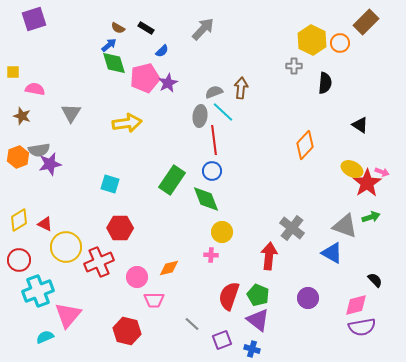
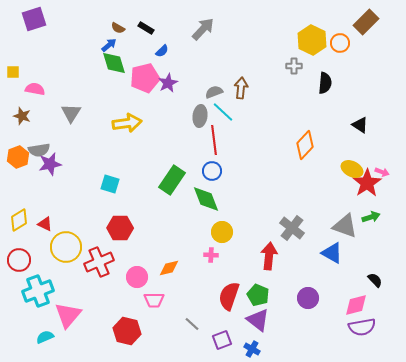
blue cross at (252, 349): rotated 14 degrees clockwise
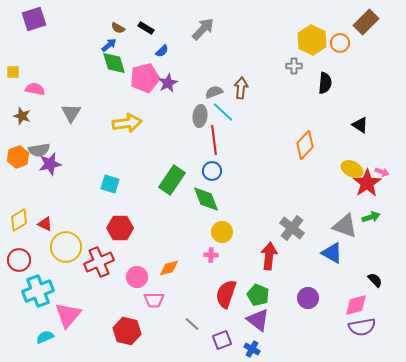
red semicircle at (229, 296): moved 3 px left, 2 px up
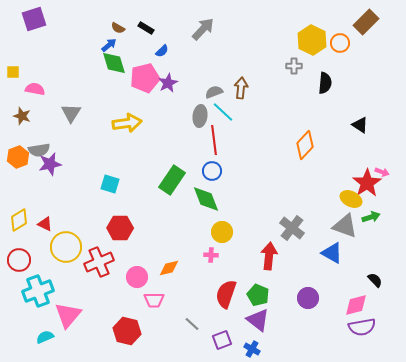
yellow ellipse at (352, 169): moved 1 px left, 30 px down
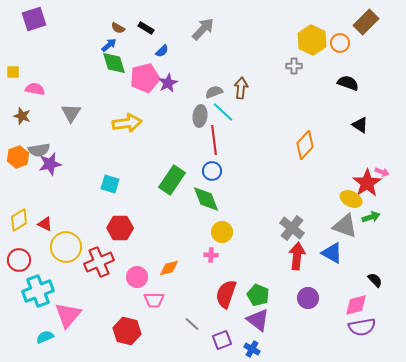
black semicircle at (325, 83): moved 23 px right; rotated 75 degrees counterclockwise
red arrow at (269, 256): moved 28 px right
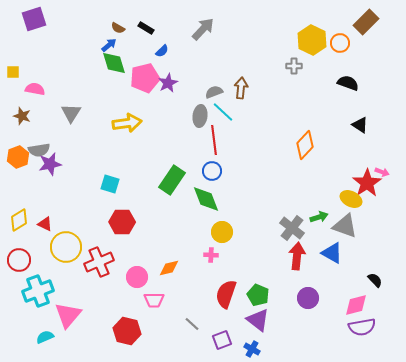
green arrow at (371, 217): moved 52 px left
red hexagon at (120, 228): moved 2 px right, 6 px up
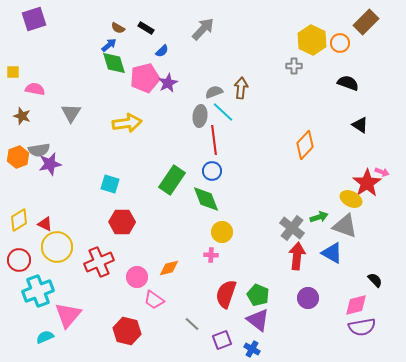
yellow circle at (66, 247): moved 9 px left
pink trapezoid at (154, 300): rotated 35 degrees clockwise
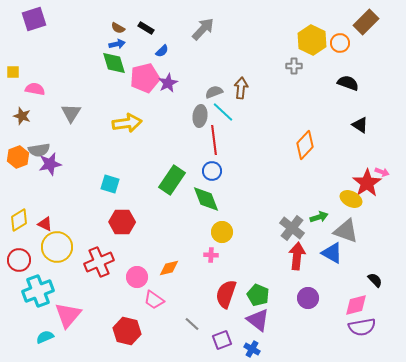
blue arrow at (109, 45): moved 8 px right, 1 px up; rotated 28 degrees clockwise
gray triangle at (345, 226): moved 1 px right, 5 px down
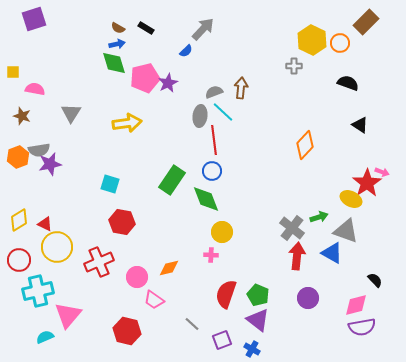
blue semicircle at (162, 51): moved 24 px right
red hexagon at (122, 222): rotated 10 degrees clockwise
cyan cross at (38, 291): rotated 8 degrees clockwise
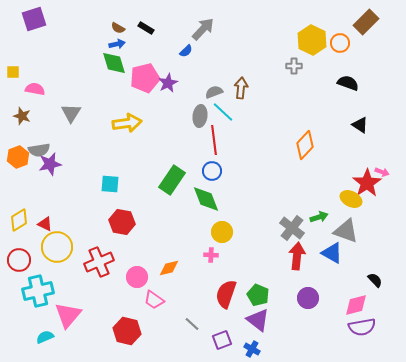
cyan square at (110, 184): rotated 12 degrees counterclockwise
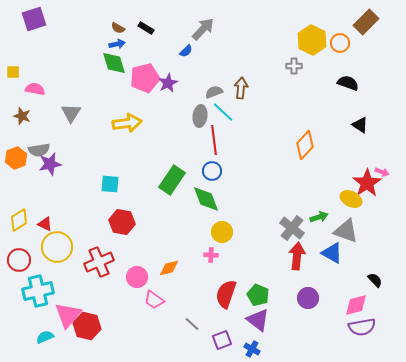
orange hexagon at (18, 157): moved 2 px left, 1 px down
red hexagon at (127, 331): moved 40 px left, 5 px up
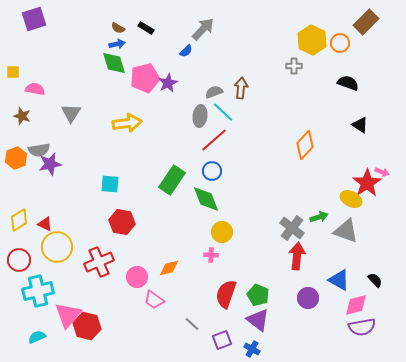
red line at (214, 140): rotated 56 degrees clockwise
blue triangle at (332, 253): moved 7 px right, 27 px down
cyan semicircle at (45, 337): moved 8 px left
